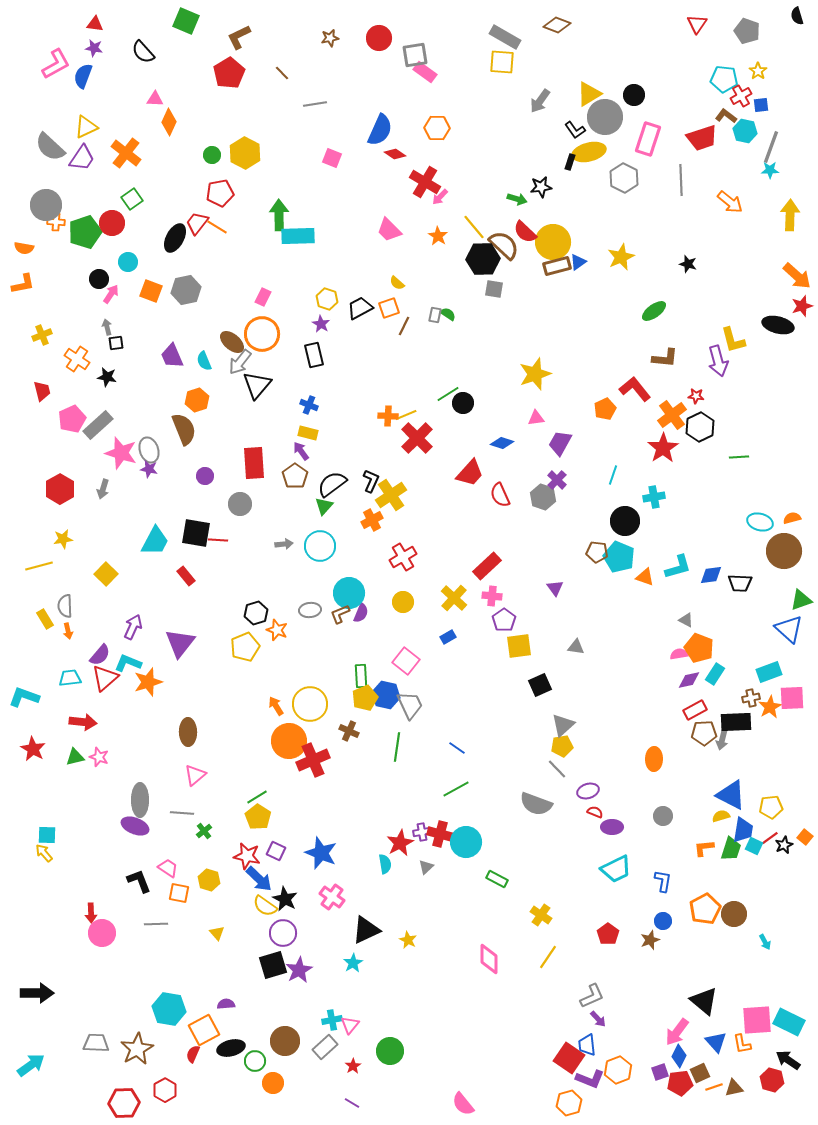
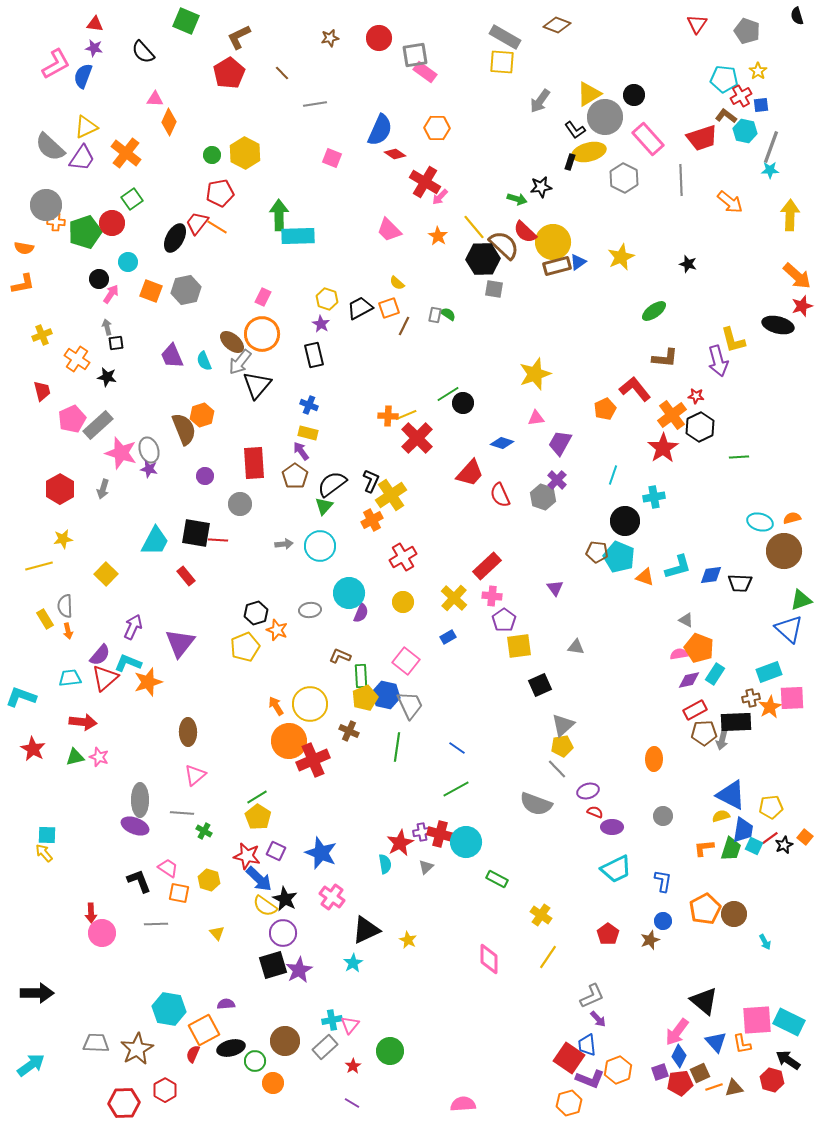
pink rectangle at (648, 139): rotated 60 degrees counterclockwise
orange hexagon at (197, 400): moved 5 px right, 15 px down
brown L-shape at (340, 614): moved 42 px down; rotated 45 degrees clockwise
cyan L-shape at (24, 697): moved 3 px left
green cross at (204, 831): rotated 21 degrees counterclockwise
pink semicircle at (463, 1104): rotated 125 degrees clockwise
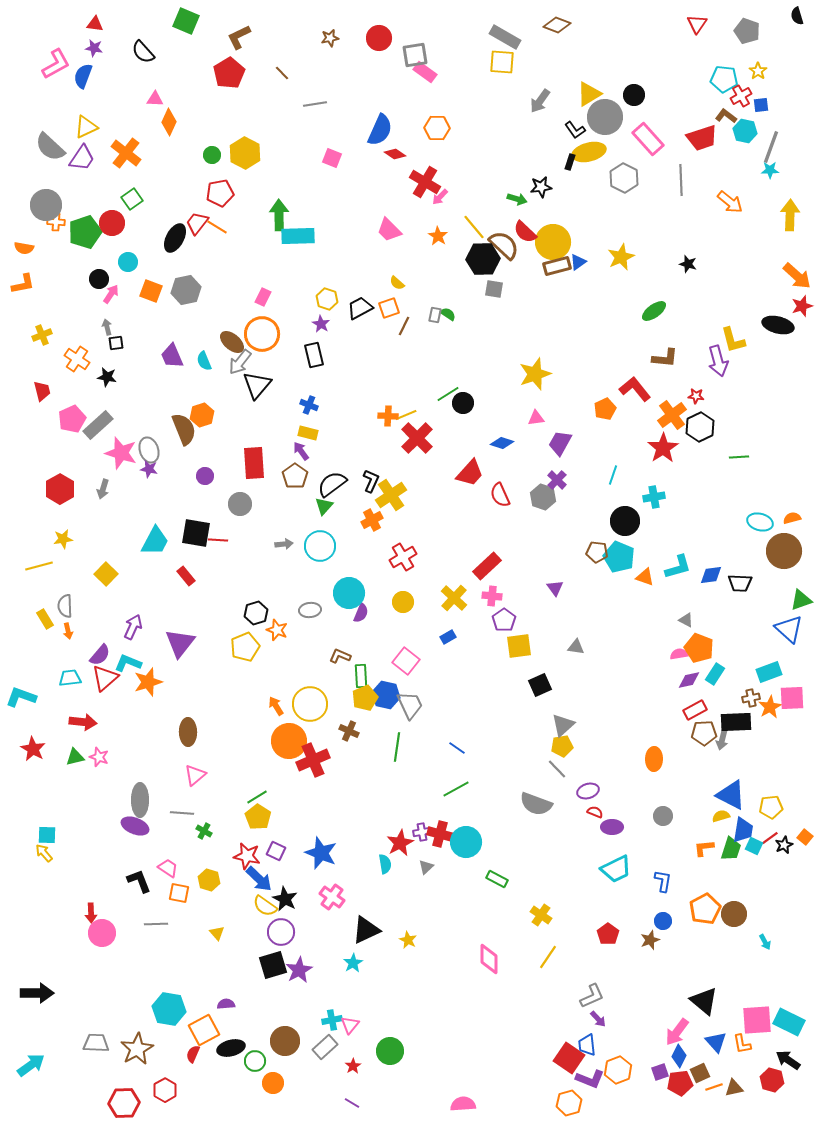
purple circle at (283, 933): moved 2 px left, 1 px up
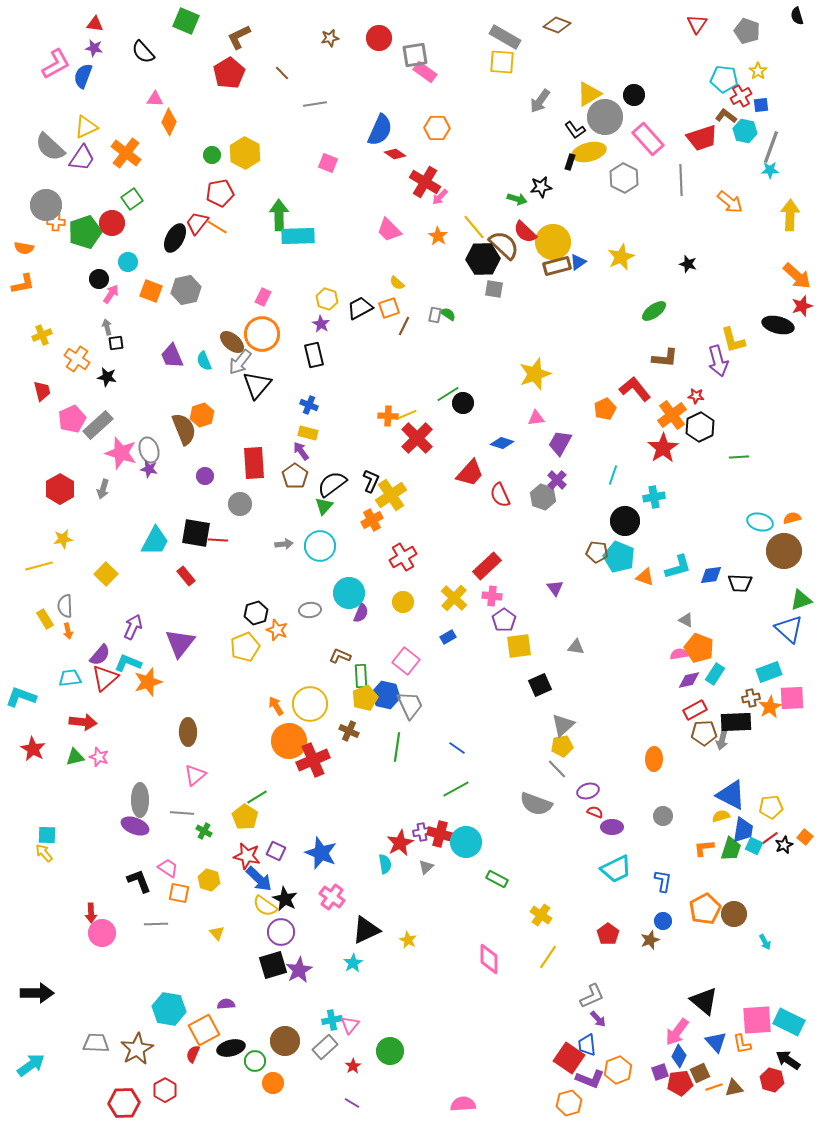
pink square at (332, 158): moved 4 px left, 5 px down
yellow pentagon at (258, 817): moved 13 px left
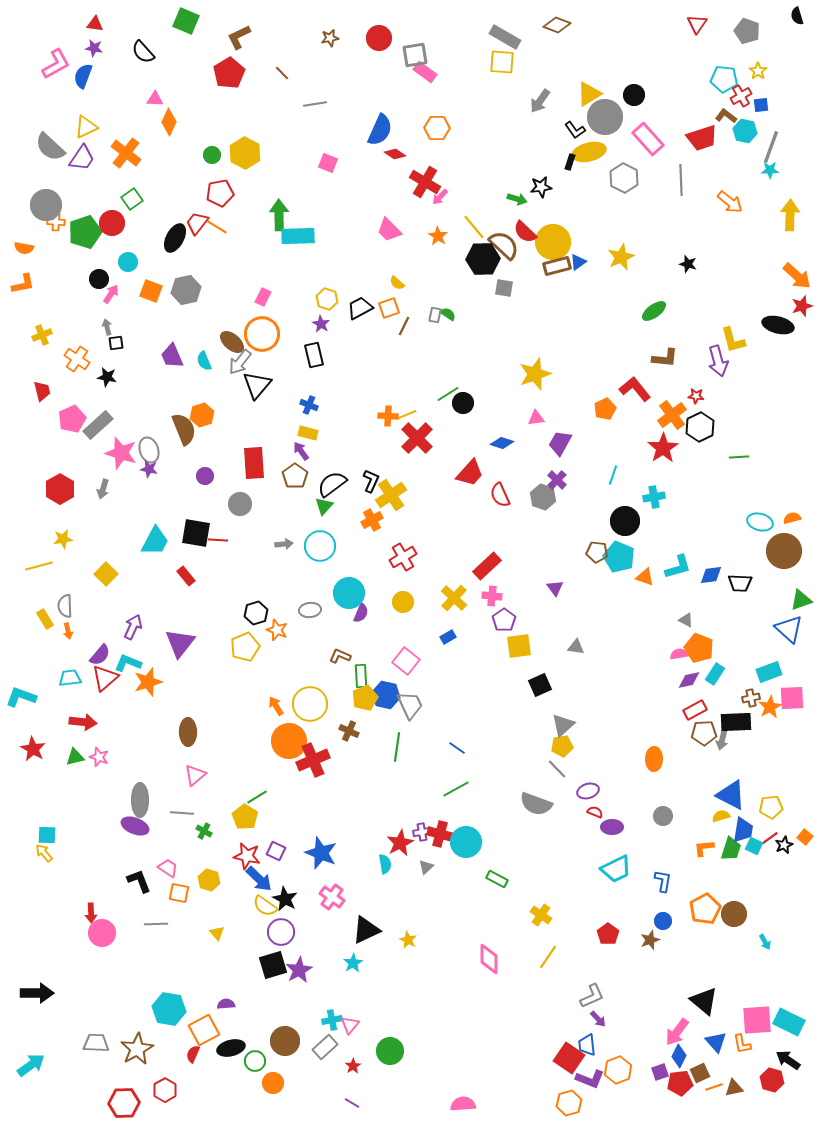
gray square at (494, 289): moved 10 px right, 1 px up
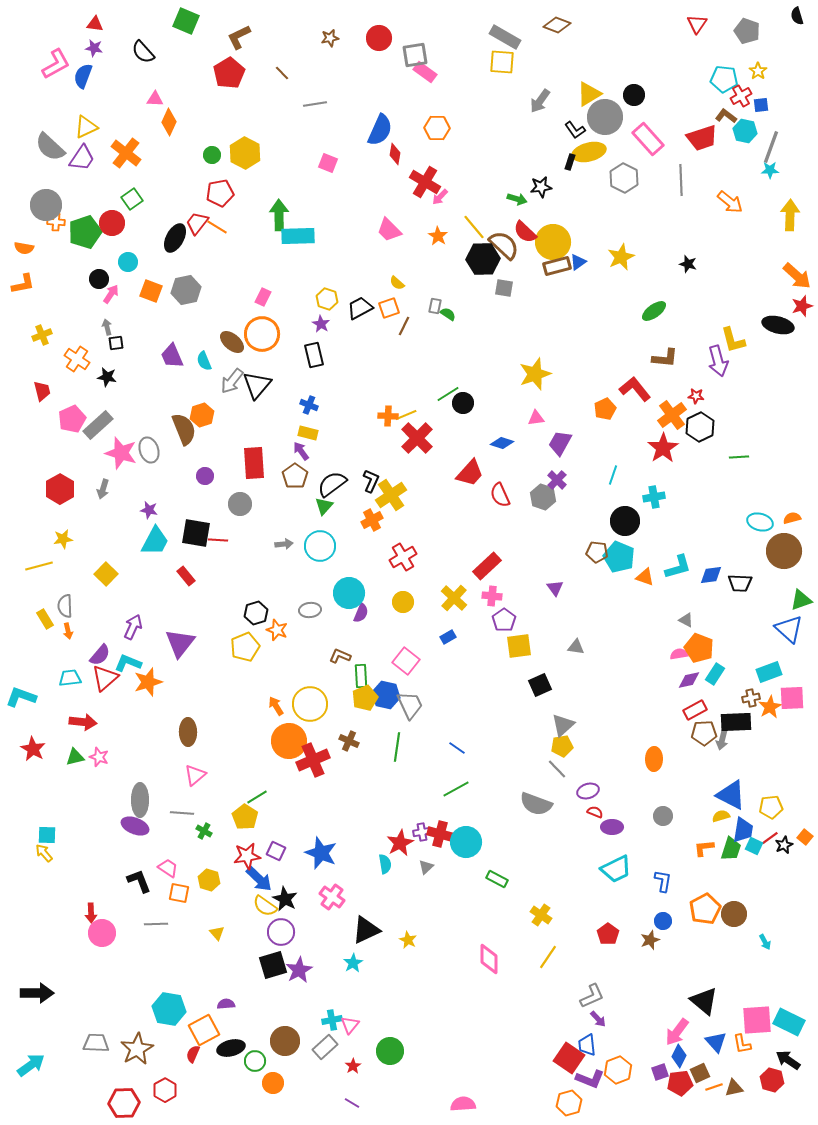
red diamond at (395, 154): rotated 65 degrees clockwise
gray rectangle at (435, 315): moved 9 px up
gray arrow at (240, 362): moved 8 px left, 19 px down
purple star at (149, 469): moved 41 px down
brown cross at (349, 731): moved 10 px down
red star at (247, 856): rotated 20 degrees counterclockwise
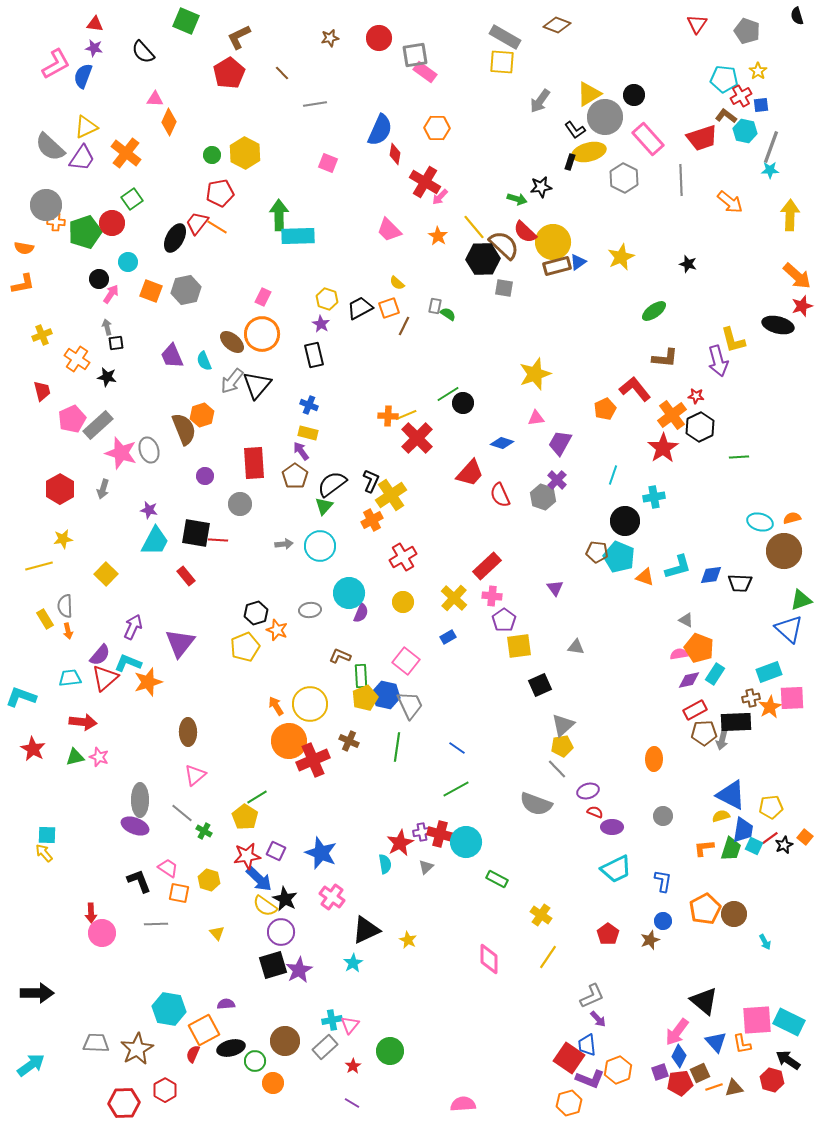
gray line at (182, 813): rotated 35 degrees clockwise
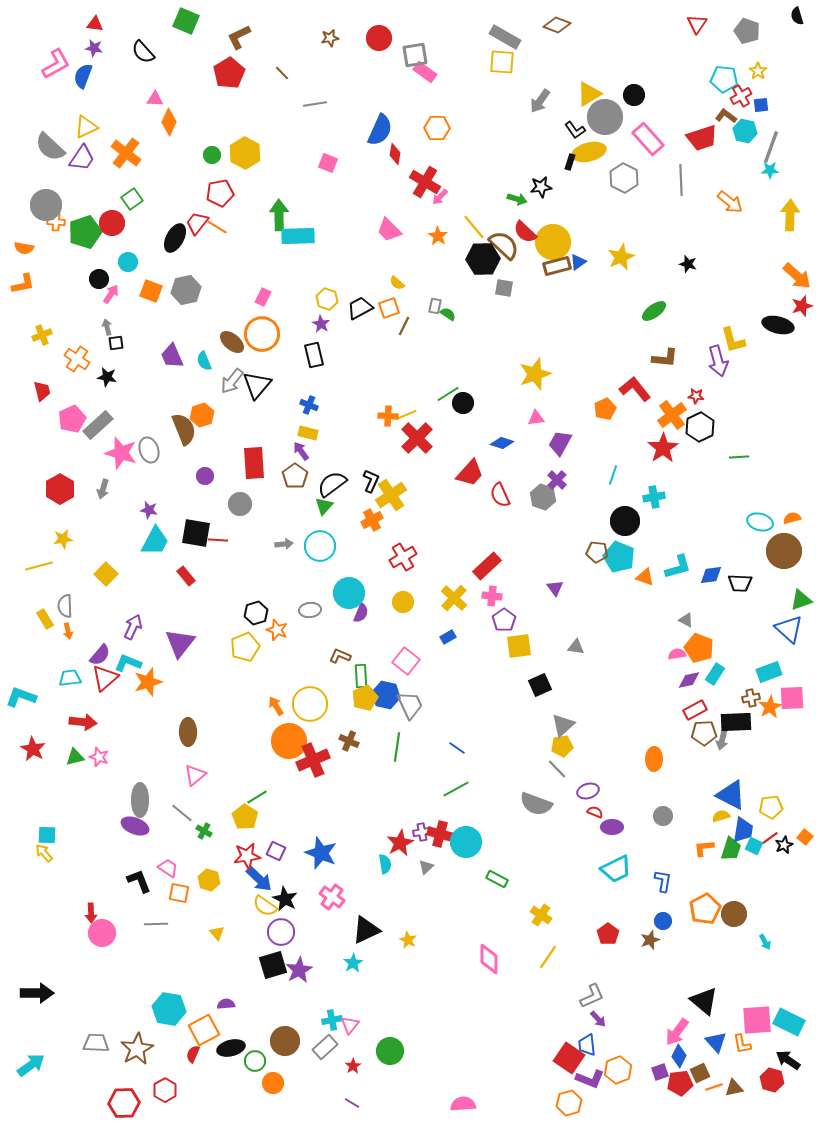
pink semicircle at (679, 654): moved 2 px left
